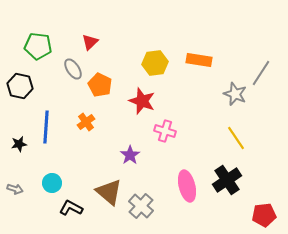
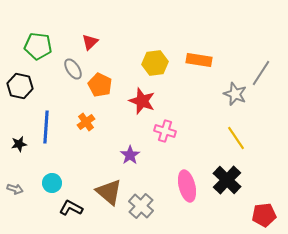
black cross: rotated 12 degrees counterclockwise
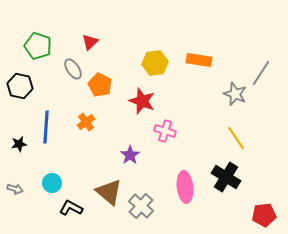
green pentagon: rotated 12 degrees clockwise
black cross: moved 1 px left, 3 px up; rotated 12 degrees counterclockwise
pink ellipse: moved 2 px left, 1 px down; rotated 8 degrees clockwise
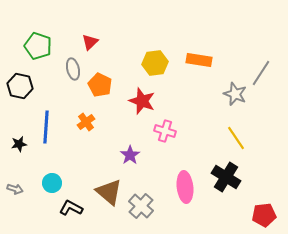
gray ellipse: rotated 20 degrees clockwise
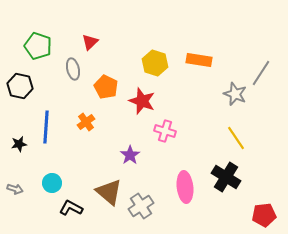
yellow hexagon: rotated 25 degrees clockwise
orange pentagon: moved 6 px right, 2 px down
gray cross: rotated 15 degrees clockwise
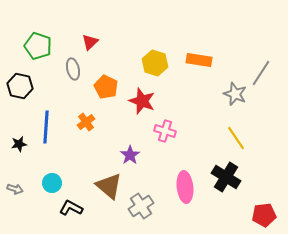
brown triangle: moved 6 px up
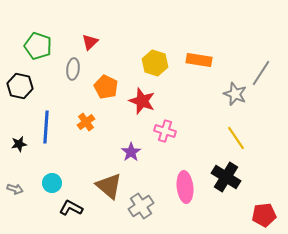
gray ellipse: rotated 20 degrees clockwise
purple star: moved 1 px right, 3 px up
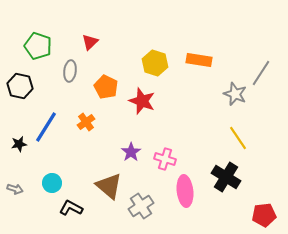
gray ellipse: moved 3 px left, 2 px down
blue line: rotated 28 degrees clockwise
pink cross: moved 28 px down
yellow line: moved 2 px right
pink ellipse: moved 4 px down
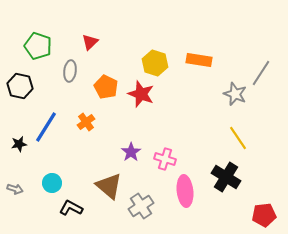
red star: moved 1 px left, 7 px up
